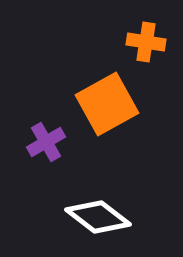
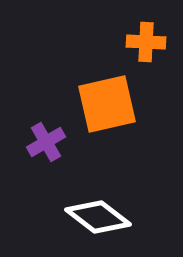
orange cross: rotated 6 degrees counterclockwise
orange square: rotated 16 degrees clockwise
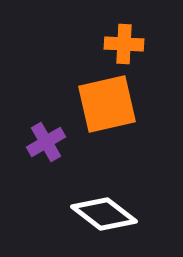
orange cross: moved 22 px left, 2 px down
white diamond: moved 6 px right, 3 px up
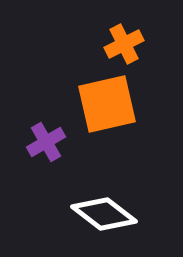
orange cross: rotated 30 degrees counterclockwise
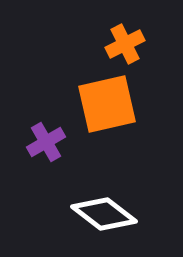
orange cross: moved 1 px right
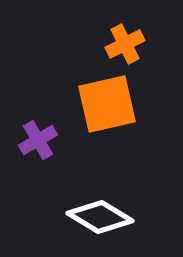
purple cross: moved 8 px left, 2 px up
white diamond: moved 4 px left, 3 px down; rotated 6 degrees counterclockwise
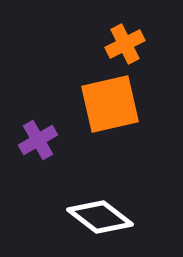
orange square: moved 3 px right
white diamond: rotated 6 degrees clockwise
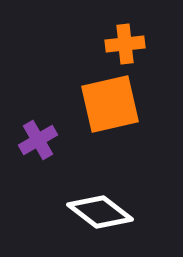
orange cross: rotated 21 degrees clockwise
white diamond: moved 5 px up
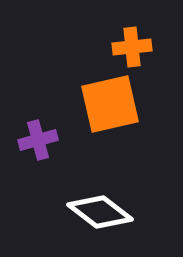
orange cross: moved 7 px right, 3 px down
purple cross: rotated 15 degrees clockwise
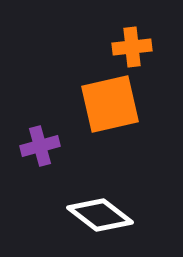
purple cross: moved 2 px right, 6 px down
white diamond: moved 3 px down
